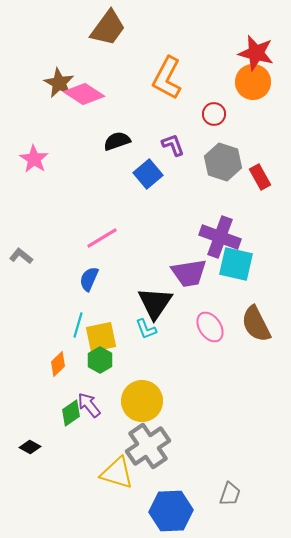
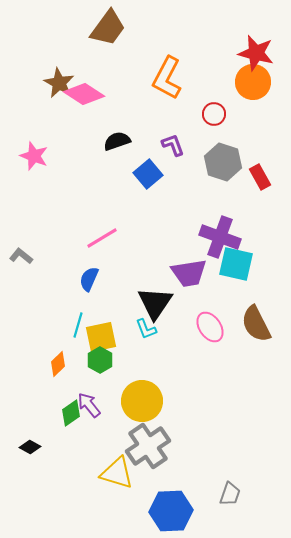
pink star: moved 3 px up; rotated 12 degrees counterclockwise
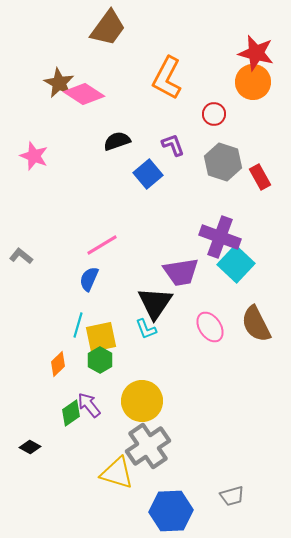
pink line: moved 7 px down
cyan square: rotated 30 degrees clockwise
purple trapezoid: moved 8 px left, 1 px up
gray trapezoid: moved 2 px right, 2 px down; rotated 55 degrees clockwise
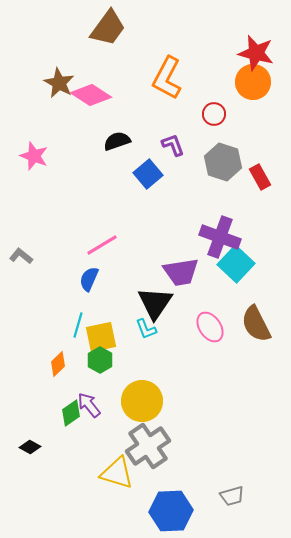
pink diamond: moved 7 px right, 1 px down
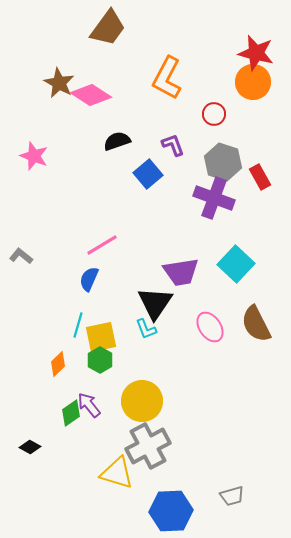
purple cross: moved 6 px left, 39 px up
gray cross: rotated 6 degrees clockwise
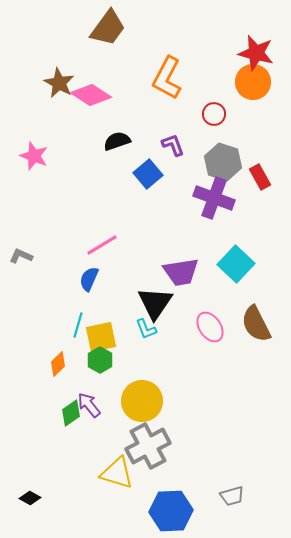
gray L-shape: rotated 15 degrees counterclockwise
black diamond: moved 51 px down
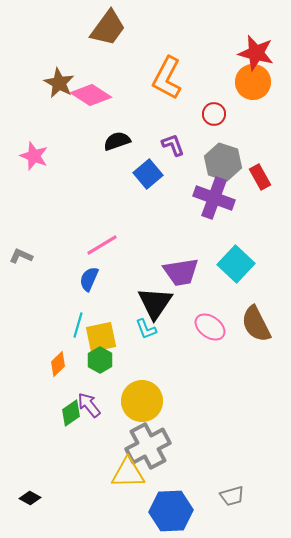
pink ellipse: rotated 20 degrees counterclockwise
yellow triangle: moved 11 px right; rotated 18 degrees counterclockwise
